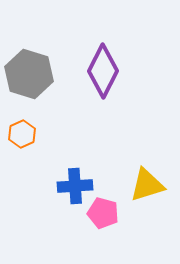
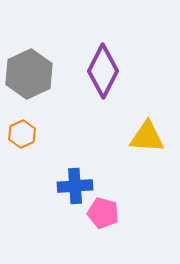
gray hexagon: rotated 18 degrees clockwise
yellow triangle: moved 48 px up; rotated 21 degrees clockwise
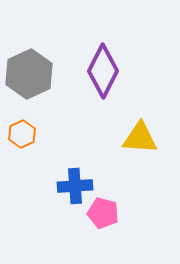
yellow triangle: moved 7 px left, 1 px down
